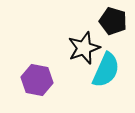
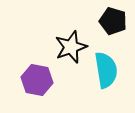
black star: moved 13 px left, 1 px up
cyan semicircle: rotated 33 degrees counterclockwise
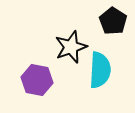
black pentagon: rotated 16 degrees clockwise
cyan semicircle: moved 6 px left; rotated 12 degrees clockwise
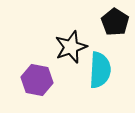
black pentagon: moved 2 px right, 1 px down
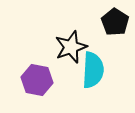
cyan semicircle: moved 7 px left
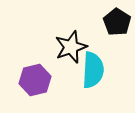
black pentagon: moved 2 px right
purple hexagon: moved 2 px left; rotated 24 degrees counterclockwise
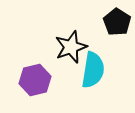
cyan semicircle: rotated 6 degrees clockwise
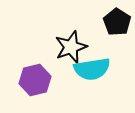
cyan semicircle: moved 1 px left, 1 px up; rotated 72 degrees clockwise
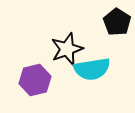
black star: moved 4 px left, 2 px down
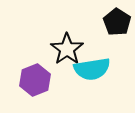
black star: rotated 16 degrees counterclockwise
purple hexagon: rotated 8 degrees counterclockwise
